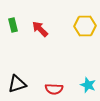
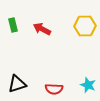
red arrow: moved 2 px right; rotated 18 degrees counterclockwise
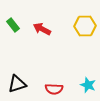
green rectangle: rotated 24 degrees counterclockwise
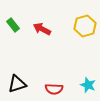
yellow hexagon: rotated 15 degrees counterclockwise
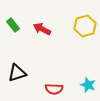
black triangle: moved 11 px up
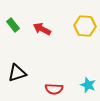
yellow hexagon: rotated 20 degrees clockwise
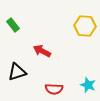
red arrow: moved 22 px down
black triangle: moved 1 px up
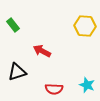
cyan star: moved 1 px left
